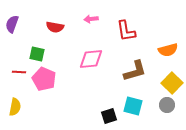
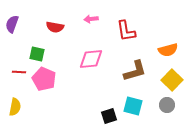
yellow square: moved 3 px up
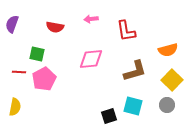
pink pentagon: rotated 20 degrees clockwise
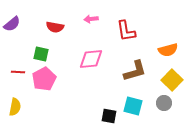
purple semicircle: rotated 150 degrees counterclockwise
green square: moved 4 px right
red line: moved 1 px left
gray circle: moved 3 px left, 2 px up
black square: rotated 28 degrees clockwise
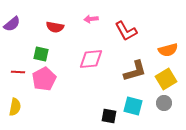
red L-shape: rotated 20 degrees counterclockwise
yellow square: moved 6 px left, 1 px up; rotated 15 degrees clockwise
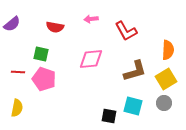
orange semicircle: rotated 72 degrees counterclockwise
pink pentagon: rotated 25 degrees counterclockwise
yellow semicircle: moved 2 px right, 1 px down
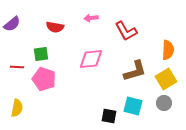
pink arrow: moved 1 px up
green square: rotated 21 degrees counterclockwise
red line: moved 1 px left, 5 px up
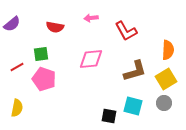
red line: rotated 32 degrees counterclockwise
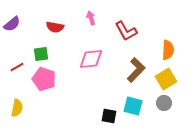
pink arrow: rotated 80 degrees clockwise
brown L-shape: moved 1 px right, 1 px up; rotated 30 degrees counterclockwise
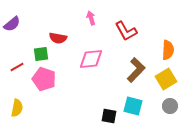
red semicircle: moved 3 px right, 11 px down
gray circle: moved 6 px right, 3 px down
